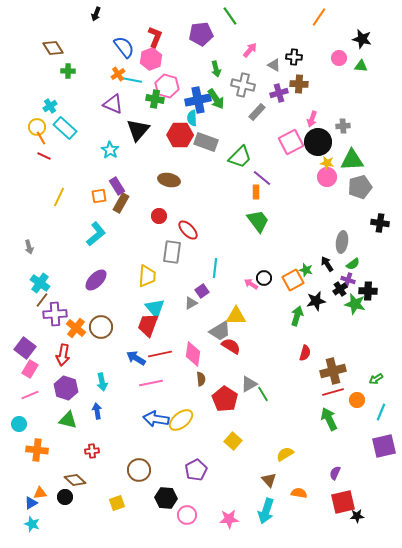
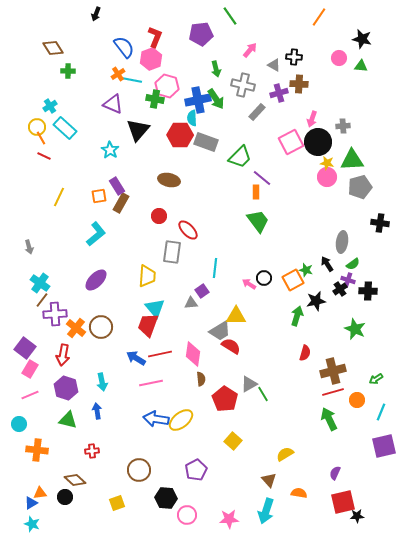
pink arrow at (251, 284): moved 2 px left
gray triangle at (191, 303): rotated 24 degrees clockwise
green star at (355, 304): moved 25 px down; rotated 10 degrees clockwise
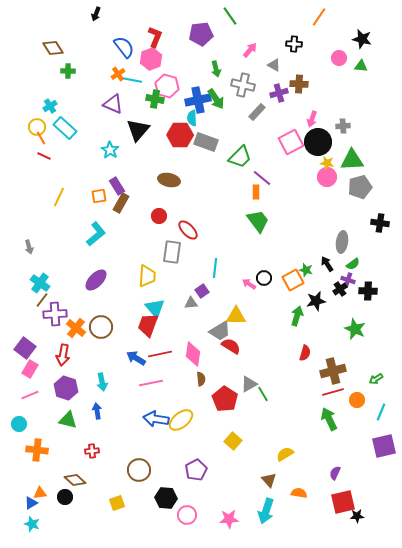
black cross at (294, 57): moved 13 px up
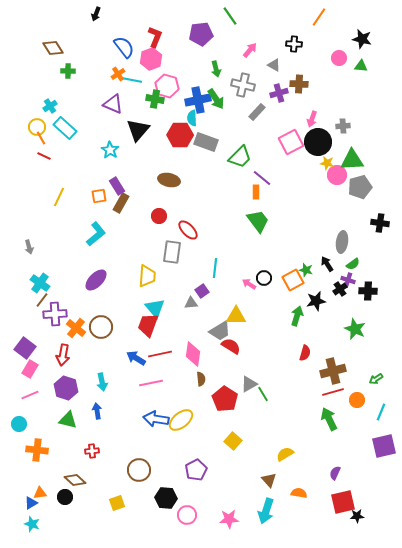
pink circle at (327, 177): moved 10 px right, 2 px up
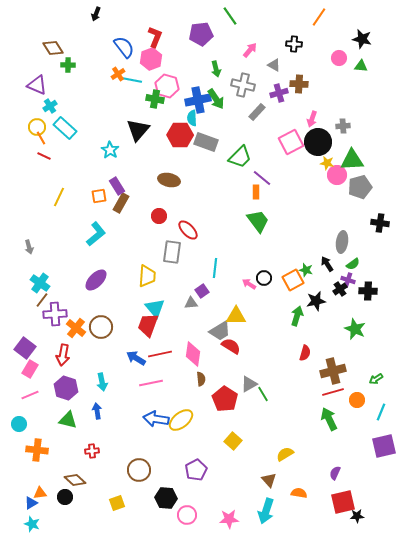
green cross at (68, 71): moved 6 px up
purple triangle at (113, 104): moved 76 px left, 19 px up
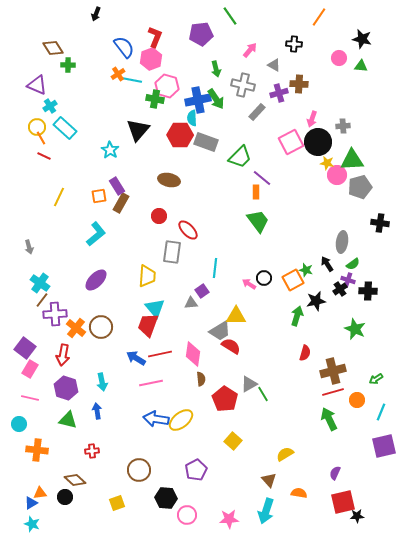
pink line at (30, 395): moved 3 px down; rotated 36 degrees clockwise
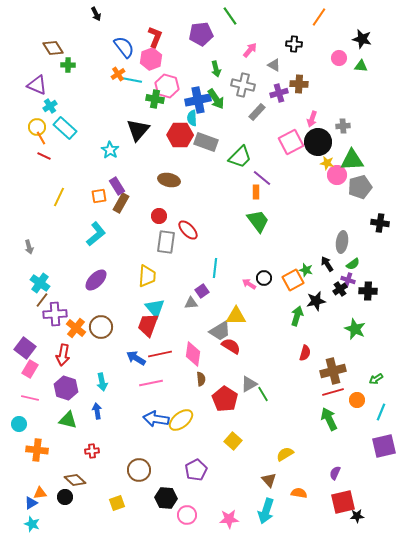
black arrow at (96, 14): rotated 48 degrees counterclockwise
gray rectangle at (172, 252): moved 6 px left, 10 px up
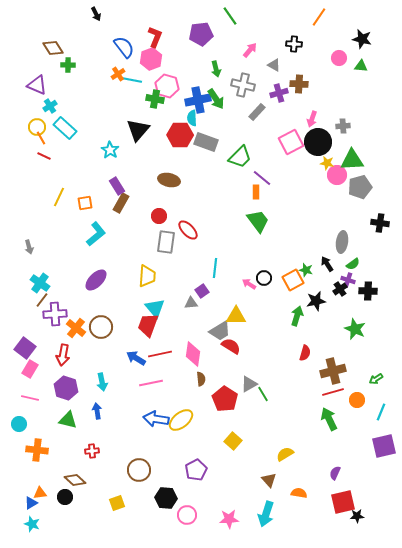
orange square at (99, 196): moved 14 px left, 7 px down
cyan arrow at (266, 511): moved 3 px down
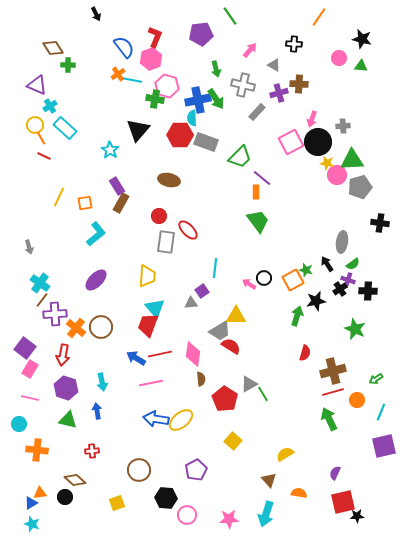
yellow circle at (37, 127): moved 2 px left, 2 px up
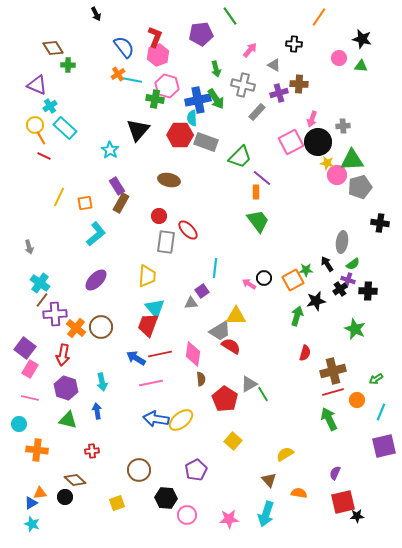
pink hexagon at (151, 59): moved 7 px right, 4 px up
green star at (306, 270): rotated 16 degrees counterclockwise
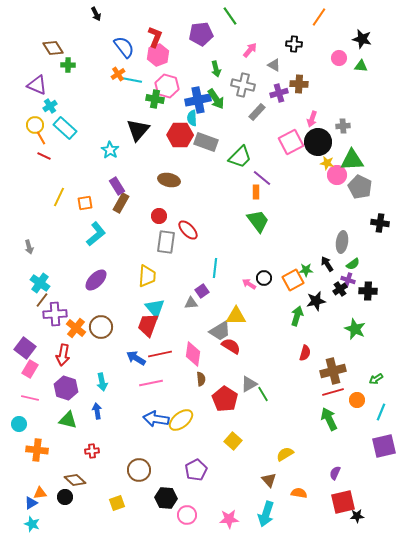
gray pentagon at (360, 187): rotated 30 degrees counterclockwise
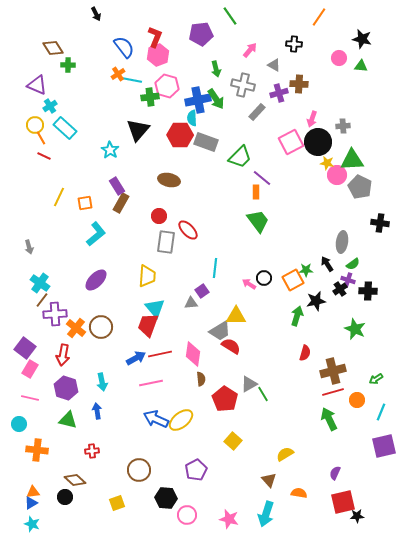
green cross at (155, 99): moved 5 px left, 2 px up; rotated 18 degrees counterclockwise
blue arrow at (136, 358): rotated 120 degrees clockwise
blue arrow at (156, 419): rotated 15 degrees clockwise
orange triangle at (40, 493): moved 7 px left, 1 px up
pink star at (229, 519): rotated 18 degrees clockwise
